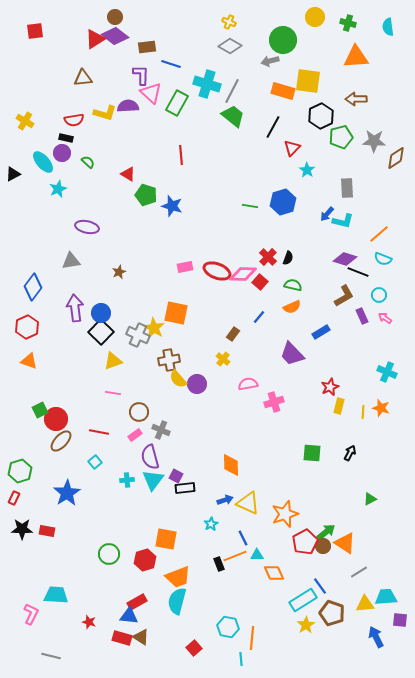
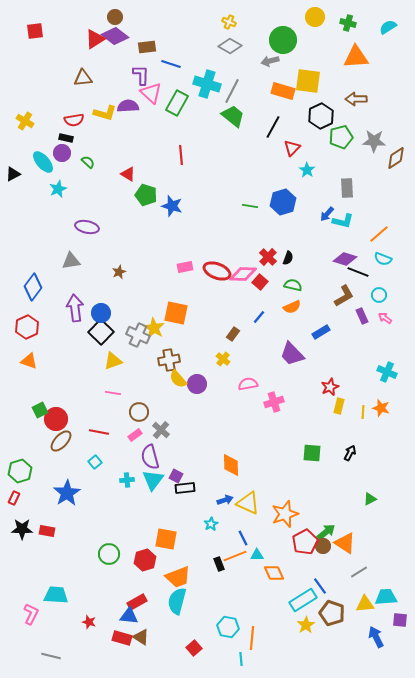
cyan semicircle at (388, 27): rotated 66 degrees clockwise
gray cross at (161, 430): rotated 18 degrees clockwise
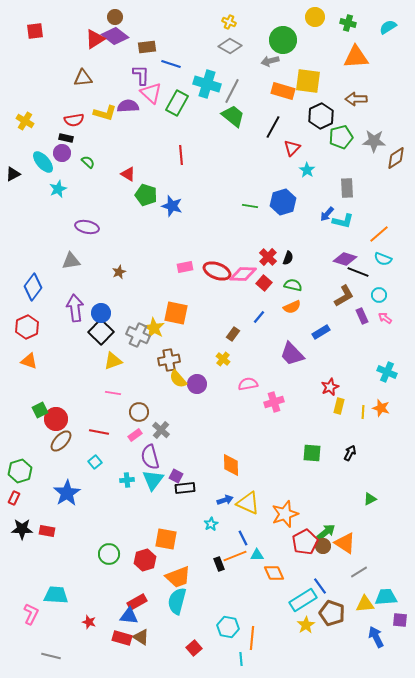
red square at (260, 282): moved 4 px right, 1 px down
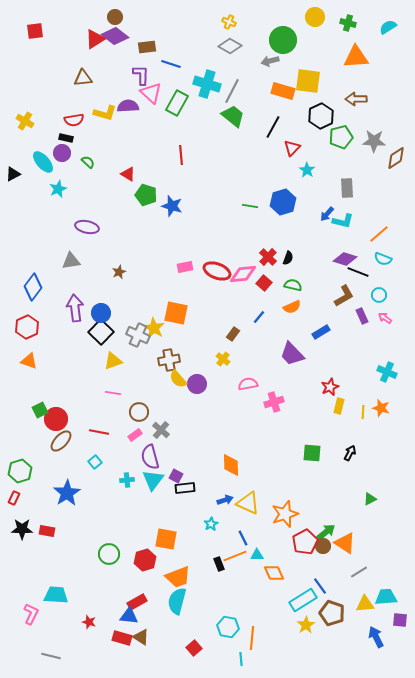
pink diamond at (243, 274): rotated 8 degrees counterclockwise
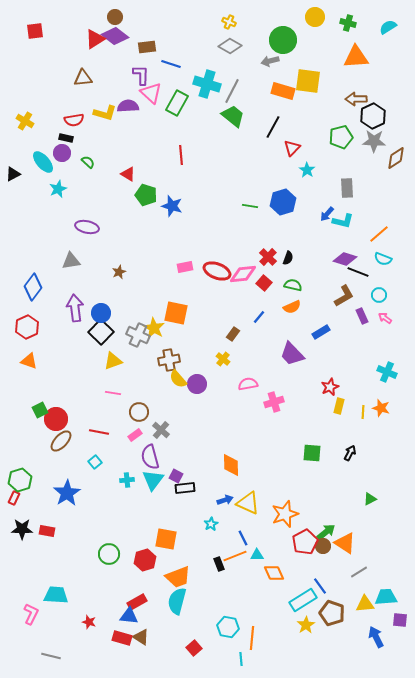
black hexagon at (321, 116): moved 52 px right
green hexagon at (20, 471): moved 9 px down
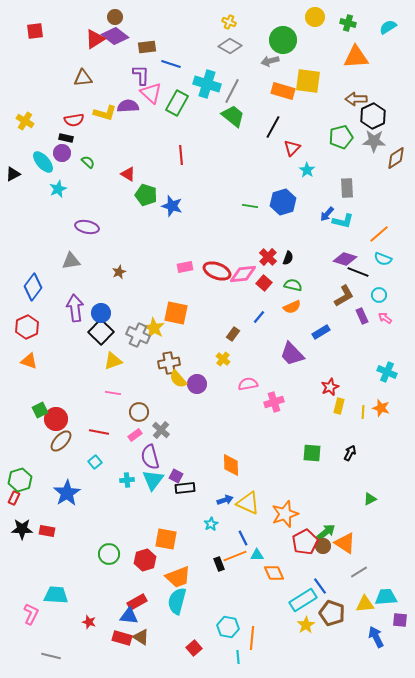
brown cross at (169, 360): moved 3 px down
cyan line at (241, 659): moved 3 px left, 2 px up
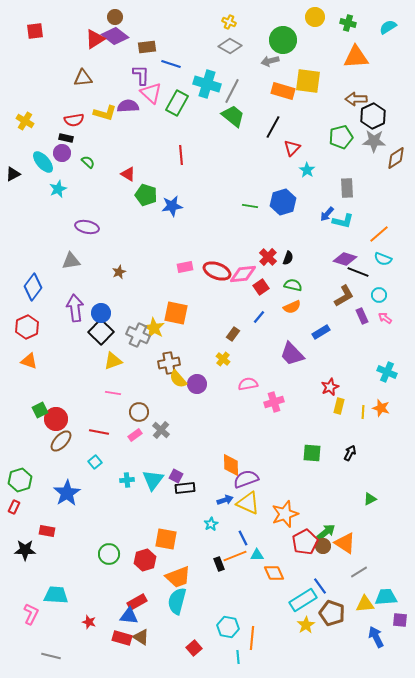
blue star at (172, 206): rotated 25 degrees counterclockwise
red square at (264, 283): moved 3 px left, 4 px down; rotated 14 degrees clockwise
purple semicircle at (150, 457): moved 96 px right, 22 px down; rotated 85 degrees clockwise
red rectangle at (14, 498): moved 9 px down
black star at (22, 529): moved 3 px right, 21 px down
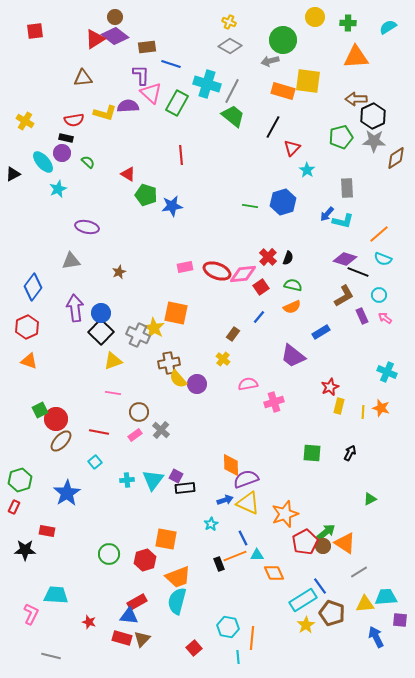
green cross at (348, 23): rotated 14 degrees counterclockwise
purple trapezoid at (292, 354): moved 1 px right, 2 px down; rotated 8 degrees counterclockwise
brown triangle at (141, 637): moved 1 px right, 2 px down; rotated 42 degrees clockwise
